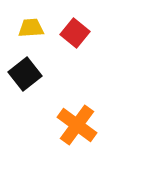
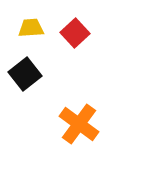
red square: rotated 8 degrees clockwise
orange cross: moved 2 px right, 1 px up
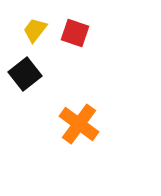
yellow trapezoid: moved 4 px right, 2 px down; rotated 48 degrees counterclockwise
red square: rotated 28 degrees counterclockwise
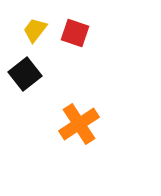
orange cross: rotated 21 degrees clockwise
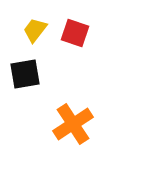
black square: rotated 28 degrees clockwise
orange cross: moved 6 px left
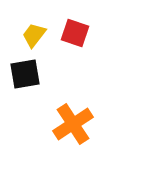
yellow trapezoid: moved 1 px left, 5 px down
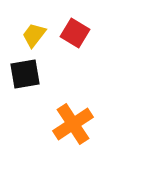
red square: rotated 12 degrees clockwise
